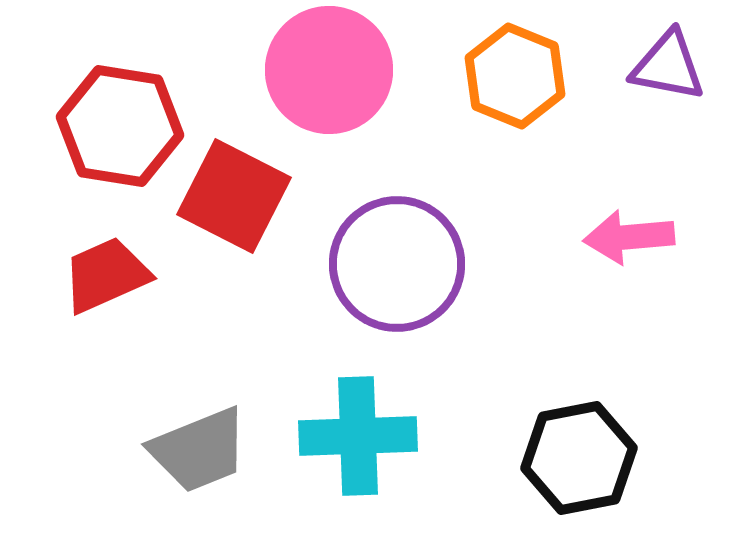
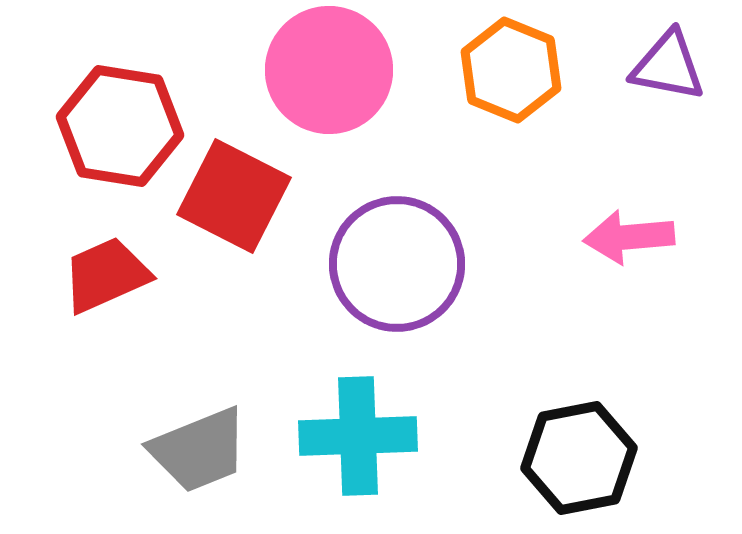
orange hexagon: moved 4 px left, 6 px up
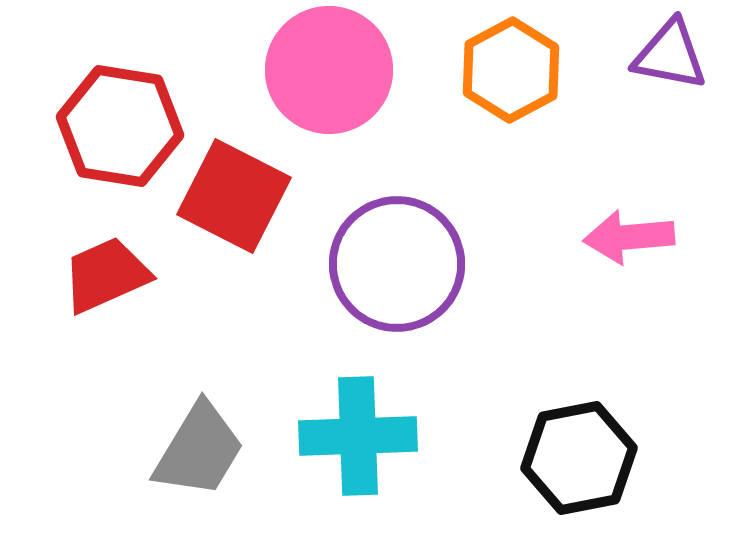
purple triangle: moved 2 px right, 11 px up
orange hexagon: rotated 10 degrees clockwise
gray trapezoid: rotated 37 degrees counterclockwise
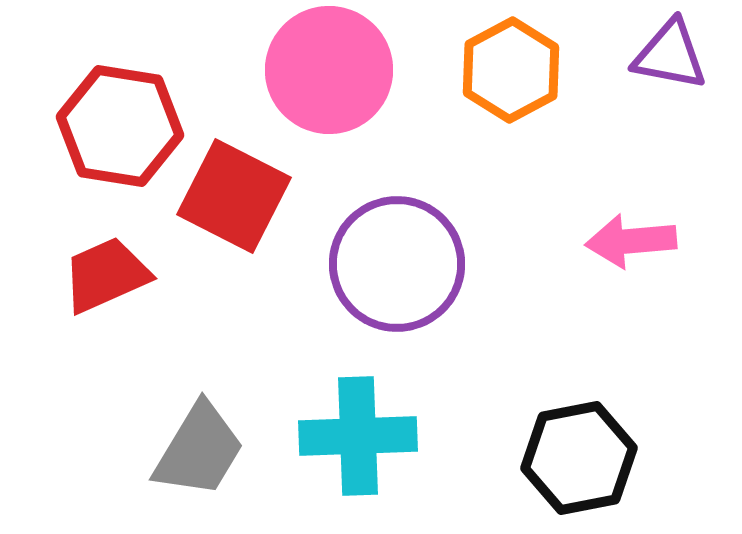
pink arrow: moved 2 px right, 4 px down
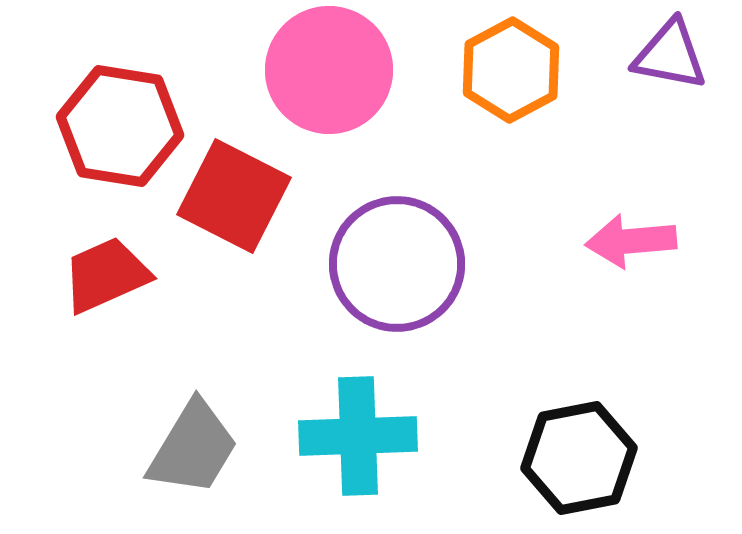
gray trapezoid: moved 6 px left, 2 px up
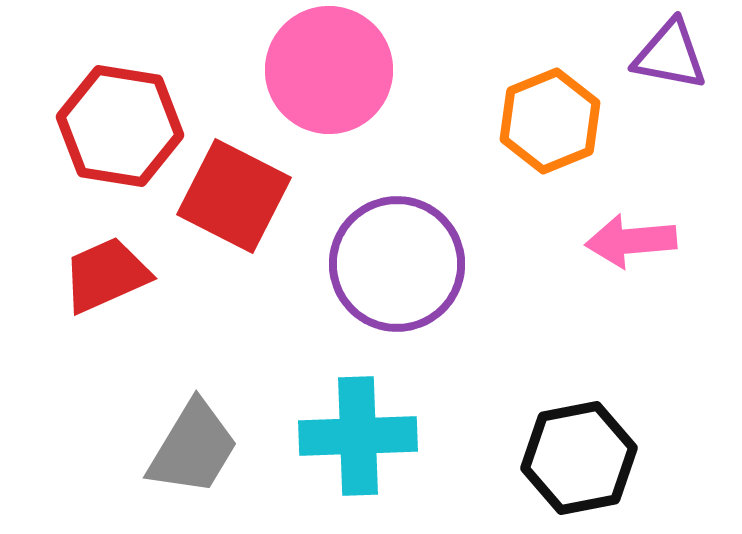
orange hexagon: moved 39 px right, 51 px down; rotated 6 degrees clockwise
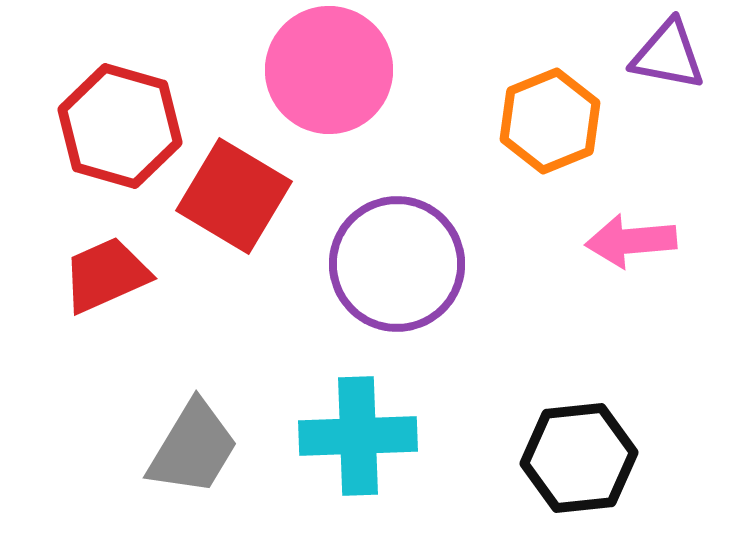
purple triangle: moved 2 px left
red hexagon: rotated 7 degrees clockwise
red square: rotated 4 degrees clockwise
black hexagon: rotated 5 degrees clockwise
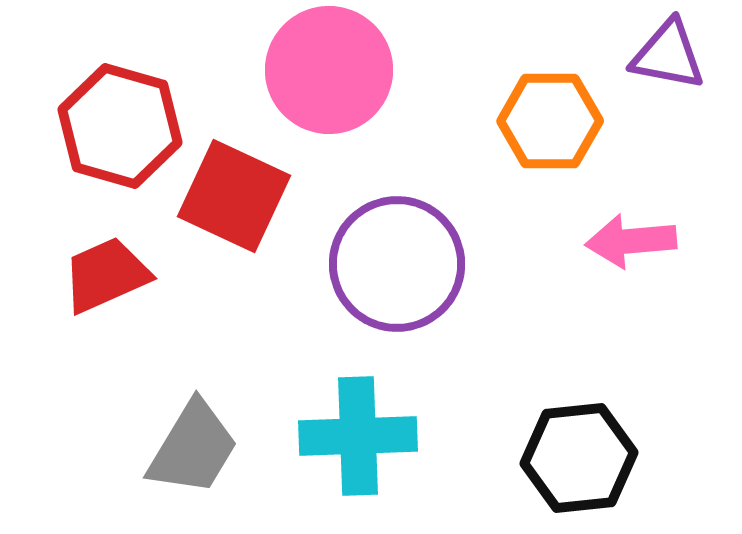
orange hexagon: rotated 22 degrees clockwise
red square: rotated 6 degrees counterclockwise
